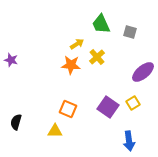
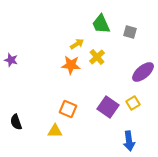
black semicircle: rotated 35 degrees counterclockwise
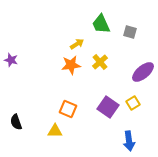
yellow cross: moved 3 px right, 5 px down
orange star: rotated 12 degrees counterclockwise
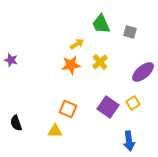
black semicircle: moved 1 px down
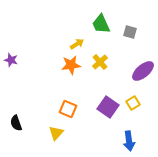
purple ellipse: moved 1 px up
yellow triangle: moved 1 px right, 2 px down; rotated 49 degrees counterclockwise
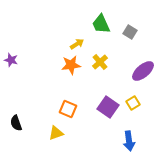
gray square: rotated 16 degrees clockwise
yellow triangle: rotated 28 degrees clockwise
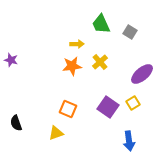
yellow arrow: rotated 32 degrees clockwise
orange star: moved 1 px right, 1 px down
purple ellipse: moved 1 px left, 3 px down
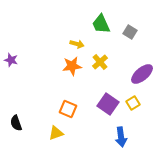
yellow arrow: rotated 16 degrees clockwise
purple square: moved 3 px up
blue arrow: moved 8 px left, 4 px up
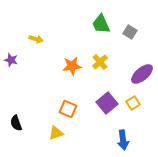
yellow arrow: moved 41 px left, 5 px up
purple square: moved 1 px left, 1 px up; rotated 15 degrees clockwise
blue arrow: moved 2 px right, 3 px down
